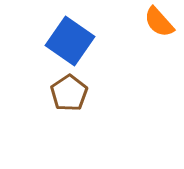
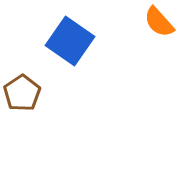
brown pentagon: moved 47 px left
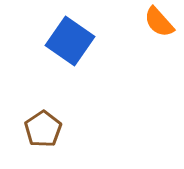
brown pentagon: moved 21 px right, 36 px down
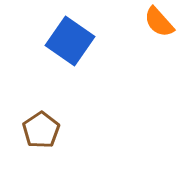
brown pentagon: moved 2 px left, 1 px down
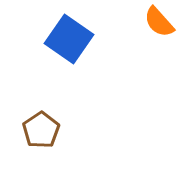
blue square: moved 1 px left, 2 px up
